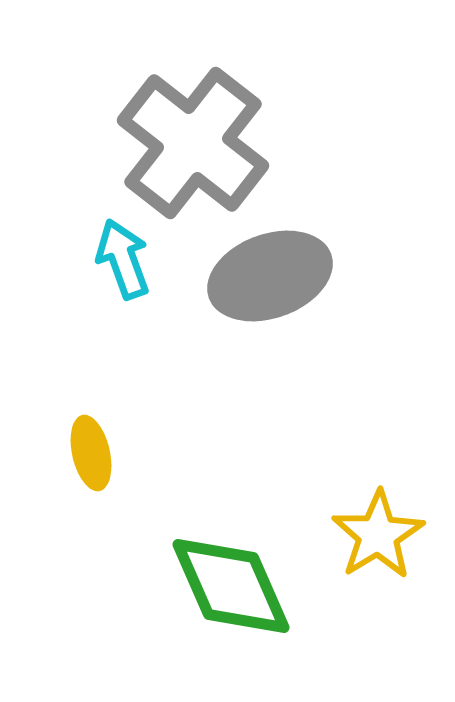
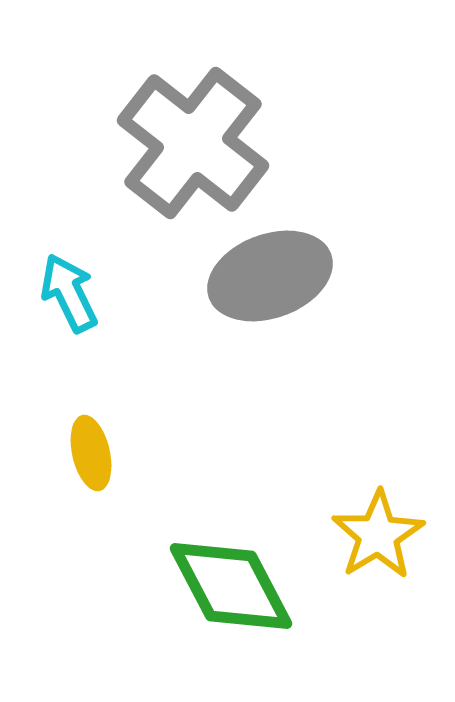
cyan arrow: moved 54 px left, 34 px down; rotated 6 degrees counterclockwise
green diamond: rotated 4 degrees counterclockwise
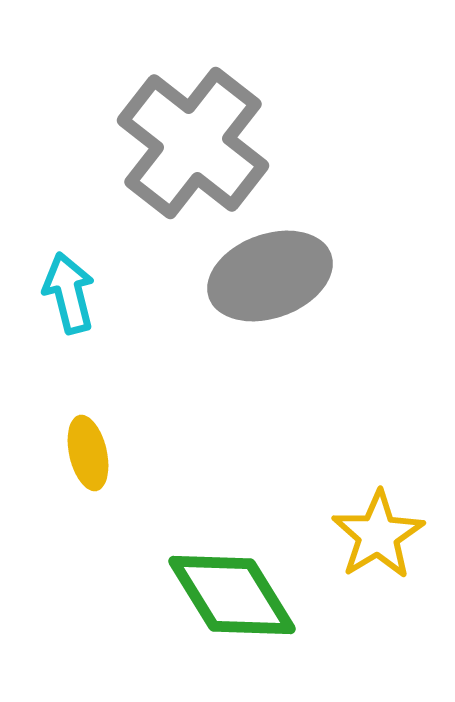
cyan arrow: rotated 12 degrees clockwise
yellow ellipse: moved 3 px left
green diamond: moved 1 px right, 9 px down; rotated 4 degrees counterclockwise
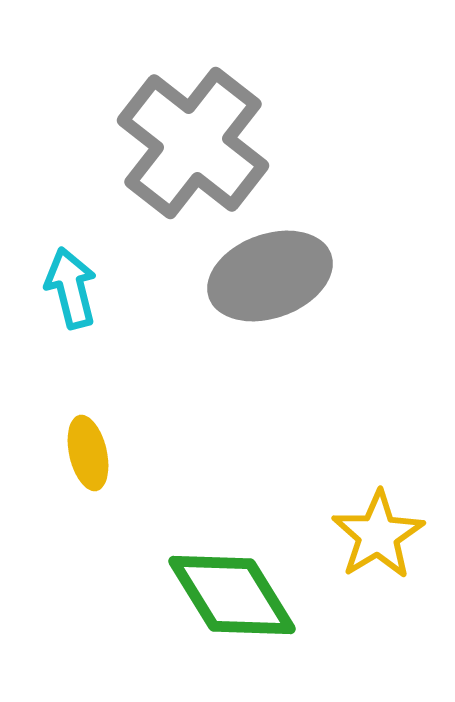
cyan arrow: moved 2 px right, 5 px up
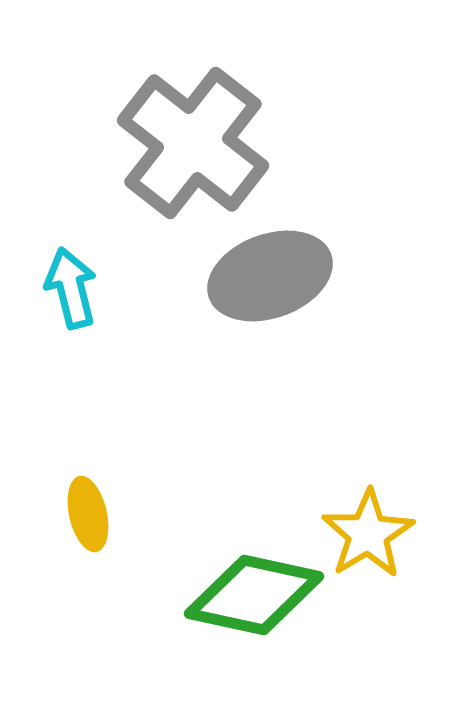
yellow ellipse: moved 61 px down
yellow star: moved 10 px left, 1 px up
green diamond: moved 22 px right; rotated 46 degrees counterclockwise
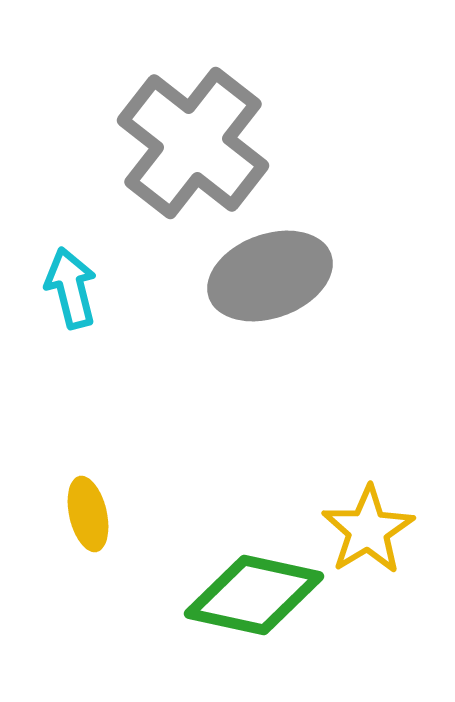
yellow star: moved 4 px up
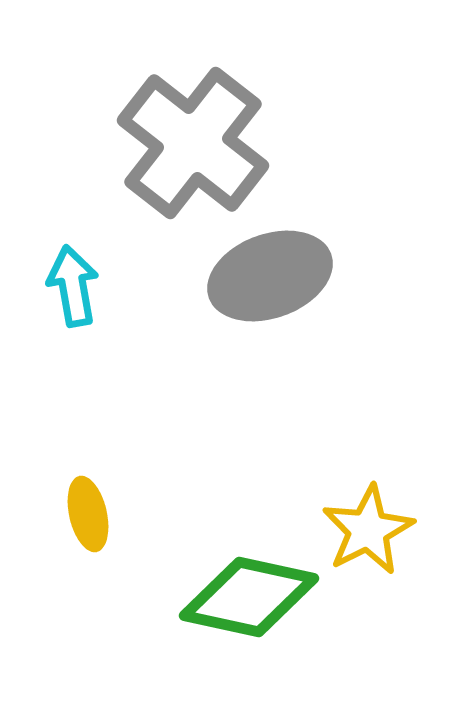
cyan arrow: moved 2 px right, 2 px up; rotated 4 degrees clockwise
yellow star: rotated 4 degrees clockwise
green diamond: moved 5 px left, 2 px down
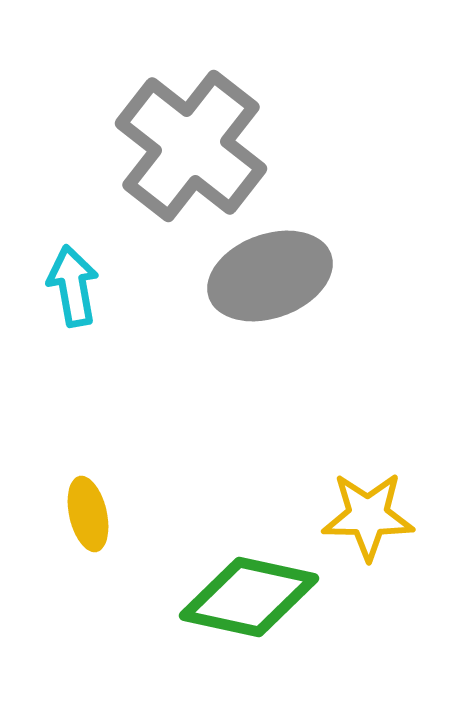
gray cross: moved 2 px left, 3 px down
yellow star: moved 14 px up; rotated 28 degrees clockwise
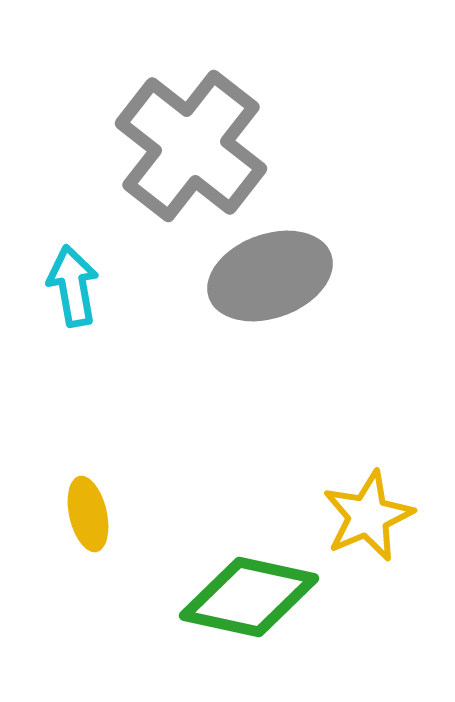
yellow star: rotated 24 degrees counterclockwise
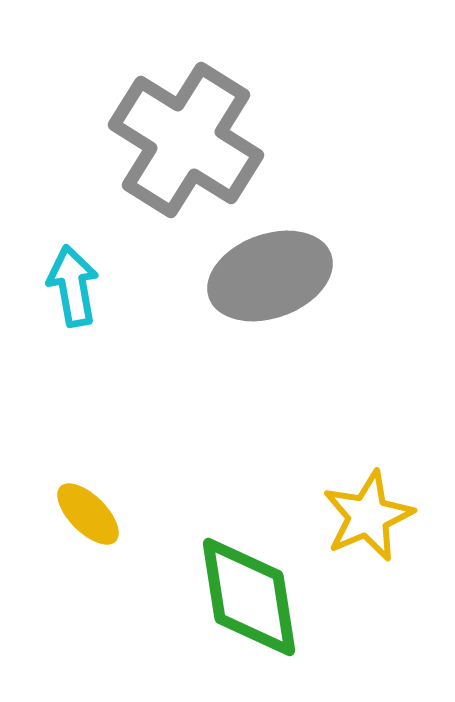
gray cross: moved 5 px left, 6 px up; rotated 6 degrees counterclockwise
yellow ellipse: rotated 32 degrees counterclockwise
green diamond: rotated 69 degrees clockwise
